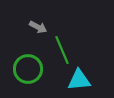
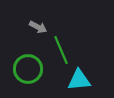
green line: moved 1 px left
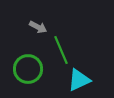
cyan triangle: rotated 20 degrees counterclockwise
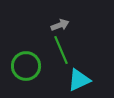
gray arrow: moved 22 px right, 2 px up; rotated 48 degrees counterclockwise
green circle: moved 2 px left, 3 px up
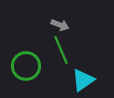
gray arrow: rotated 42 degrees clockwise
cyan triangle: moved 4 px right; rotated 10 degrees counterclockwise
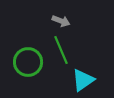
gray arrow: moved 1 px right, 4 px up
green circle: moved 2 px right, 4 px up
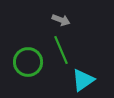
gray arrow: moved 1 px up
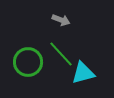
green line: moved 4 px down; rotated 20 degrees counterclockwise
cyan triangle: moved 7 px up; rotated 20 degrees clockwise
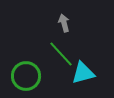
gray arrow: moved 3 px right, 3 px down; rotated 126 degrees counterclockwise
green circle: moved 2 px left, 14 px down
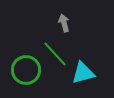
green line: moved 6 px left
green circle: moved 6 px up
